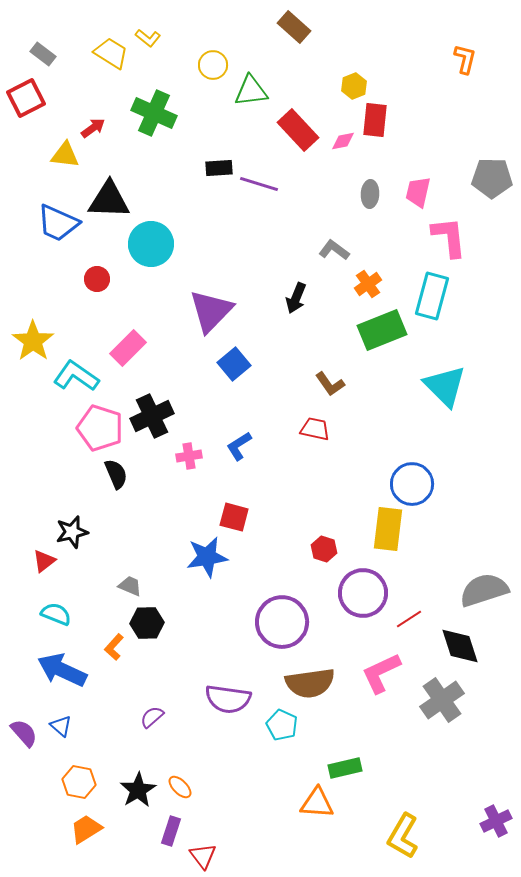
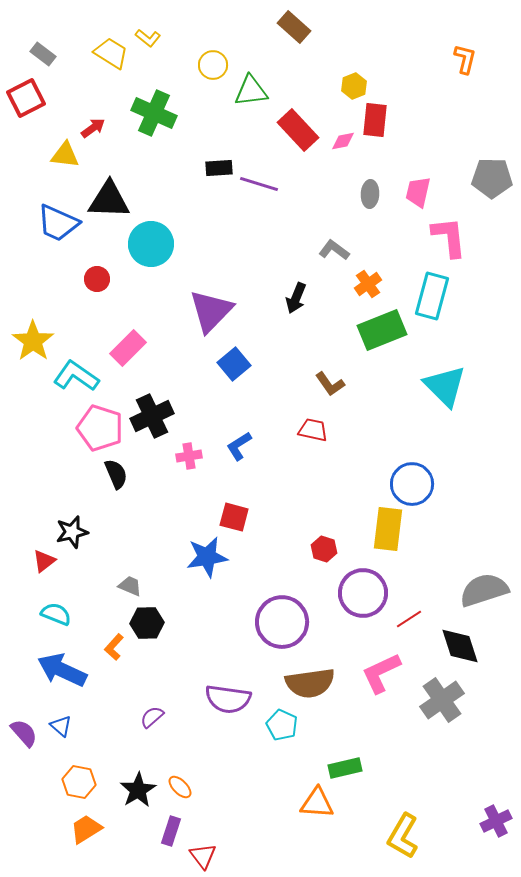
red trapezoid at (315, 429): moved 2 px left, 1 px down
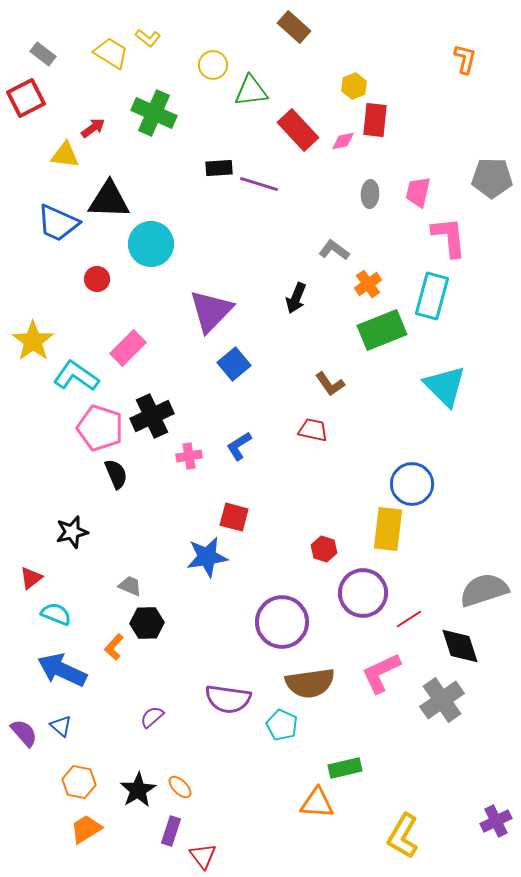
red triangle at (44, 561): moved 13 px left, 17 px down
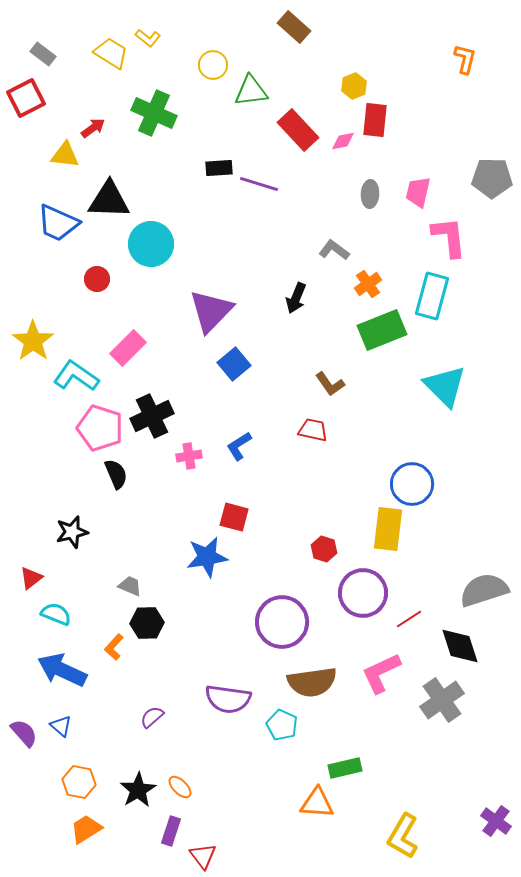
brown semicircle at (310, 683): moved 2 px right, 1 px up
purple cross at (496, 821): rotated 28 degrees counterclockwise
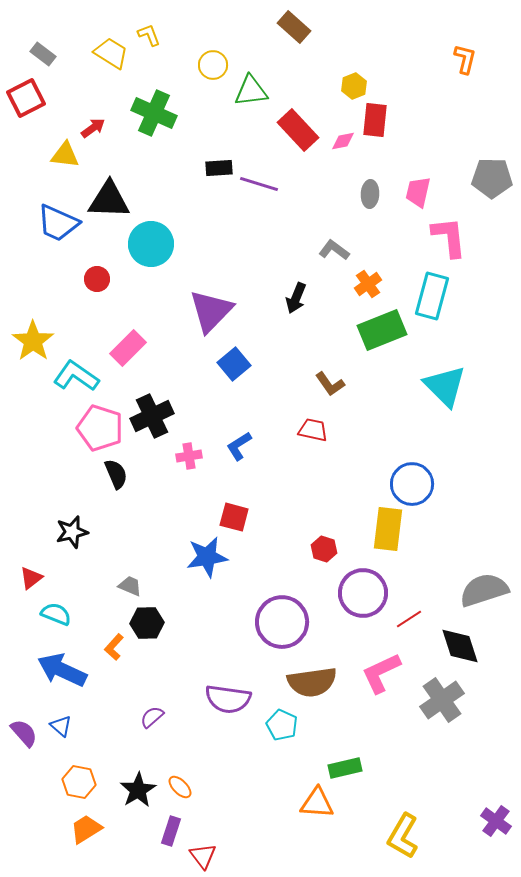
yellow L-shape at (148, 38): moved 1 px right, 3 px up; rotated 150 degrees counterclockwise
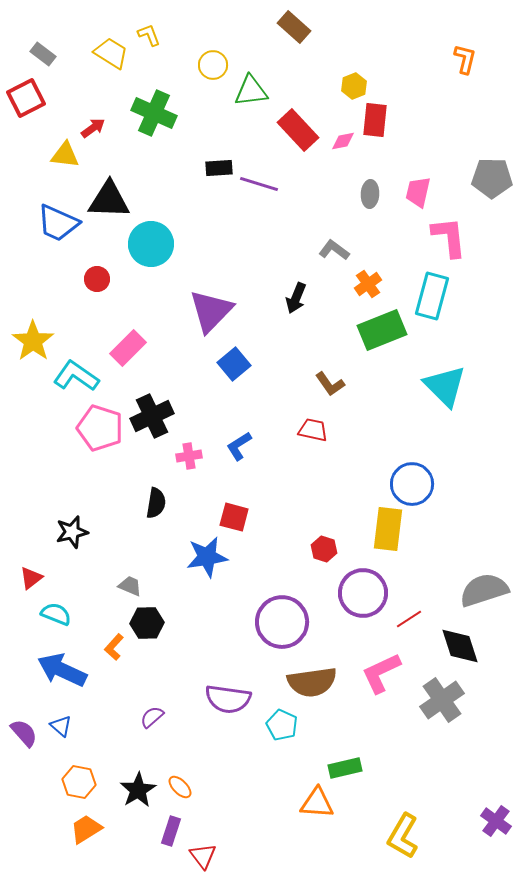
black semicircle at (116, 474): moved 40 px right, 29 px down; rotated 32 degrees clockwise
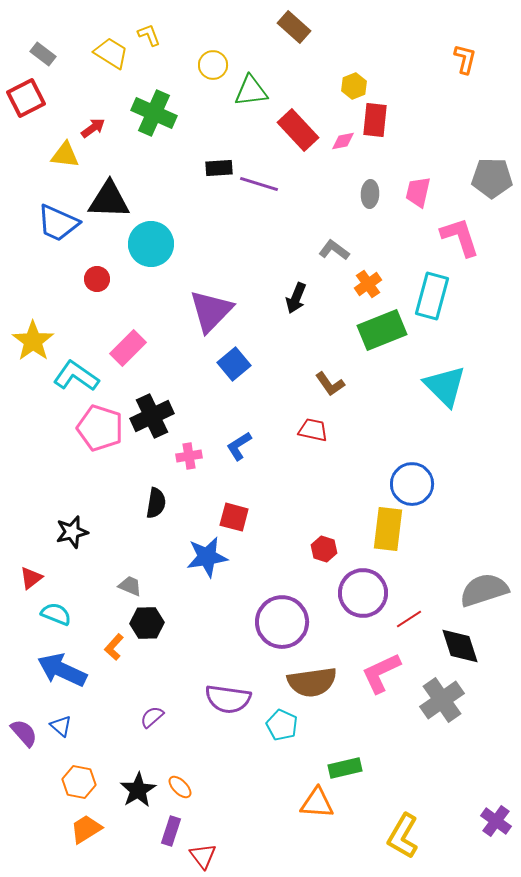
pink L-shape at (449, 237): moved 11 px right; rotated 12 degrees counterclockwise
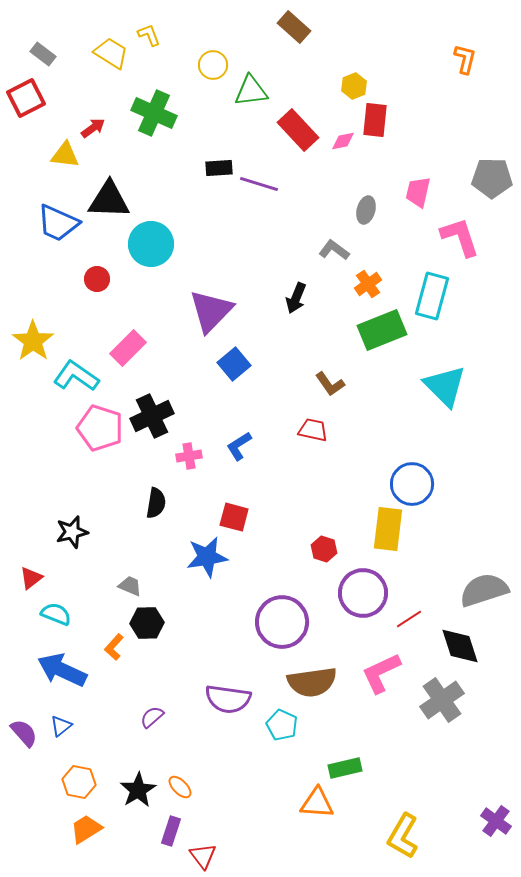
gray ellipse at (370, 194): moved 4 px left, 16 px down; rotated 12 degrees clockwise
blue triangle at (61, 726): rotated 40 degrees clockwise
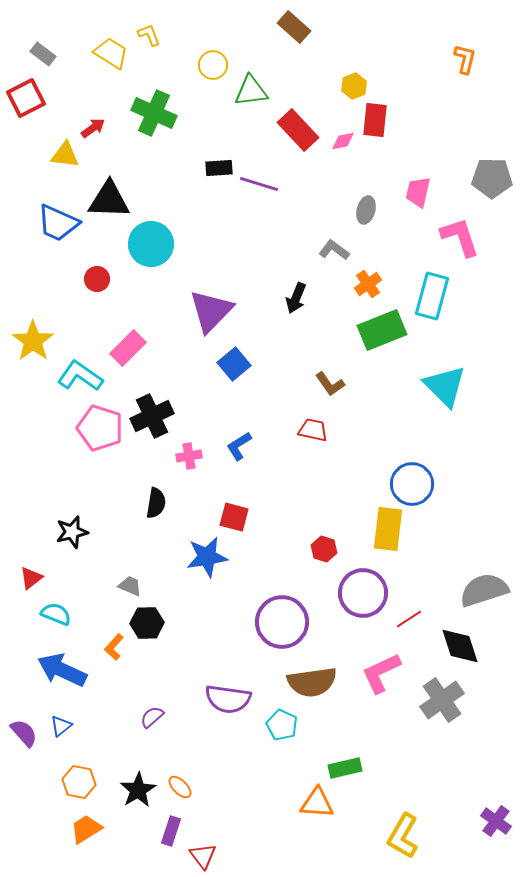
cyan L-shape at (76, 376): moved 4 px right
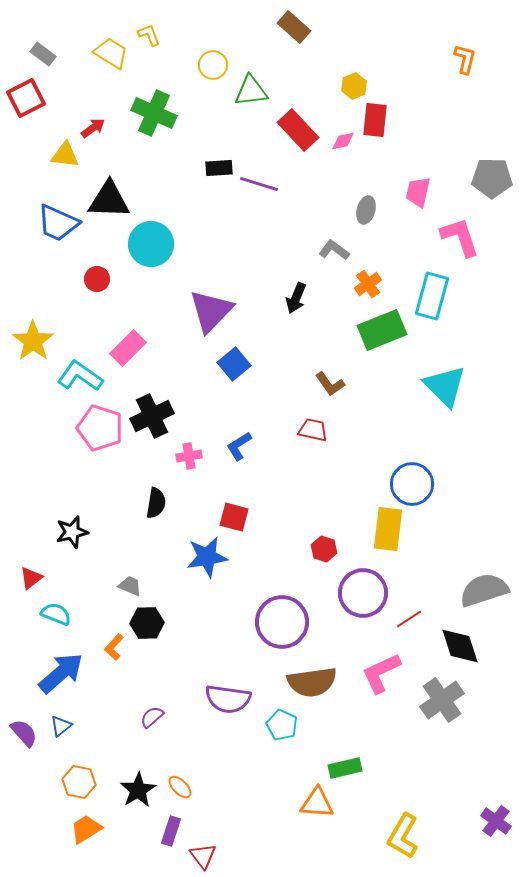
blue arrow at (62, 670): moved 1 px left, 3 px down; rotated 114 degrees clockwise
